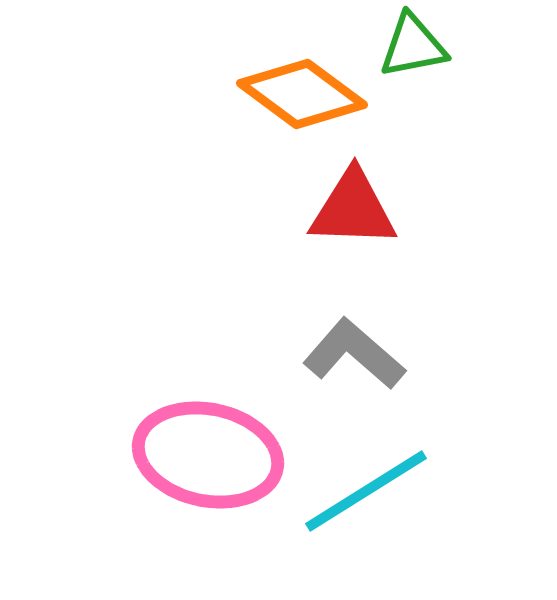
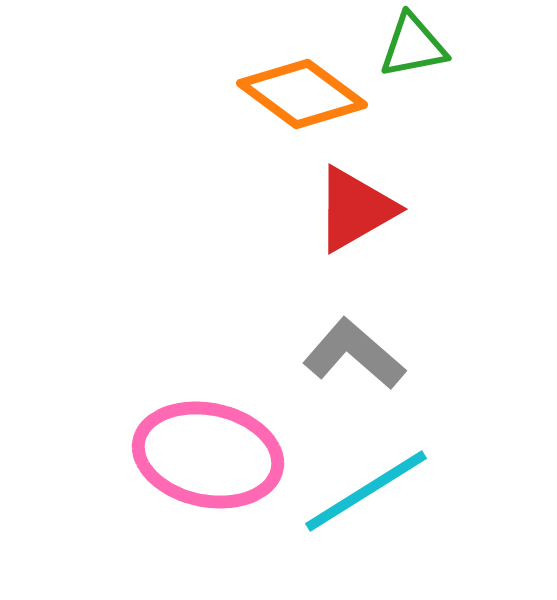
red triangle: moved 2 px right; rotated 32 degrees counterclockwise
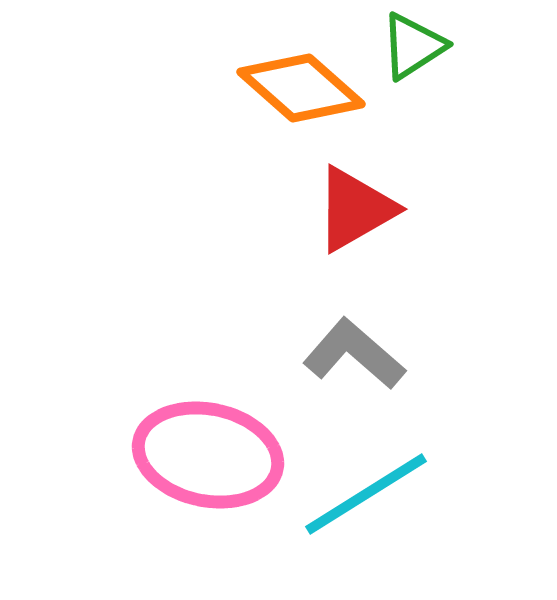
green triangle: rotated 22 degrees counterclockwise
orange diamond: moved 1 px left, 6 px up; rotated 5 degrees clockwise
cyan line: moved 3 px down
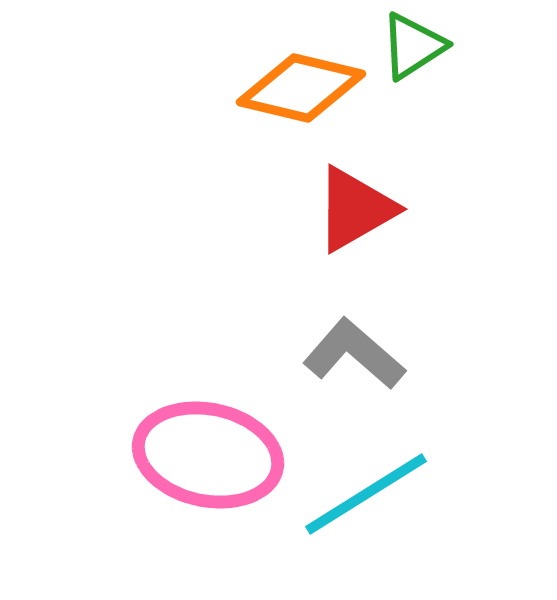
orange diamond: rotated 28 degrees counterclockwise
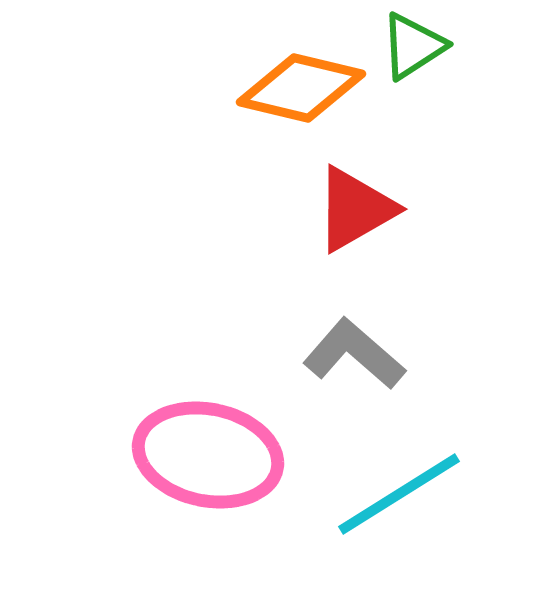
cyan line: moved 33 px right
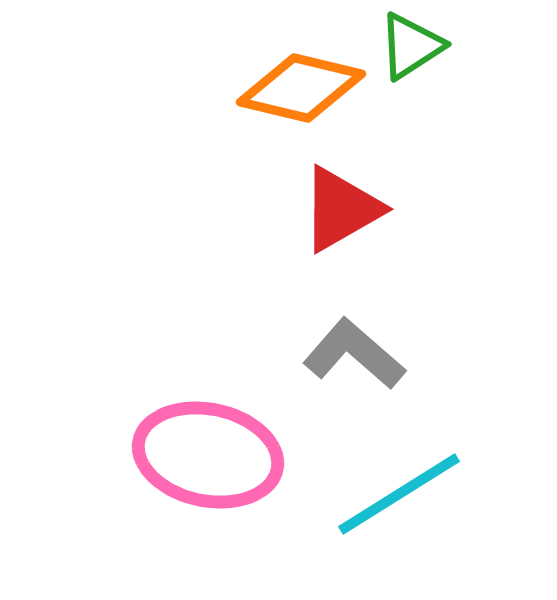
green triangle: moved 2 px left
red triangle: moved 14 px left
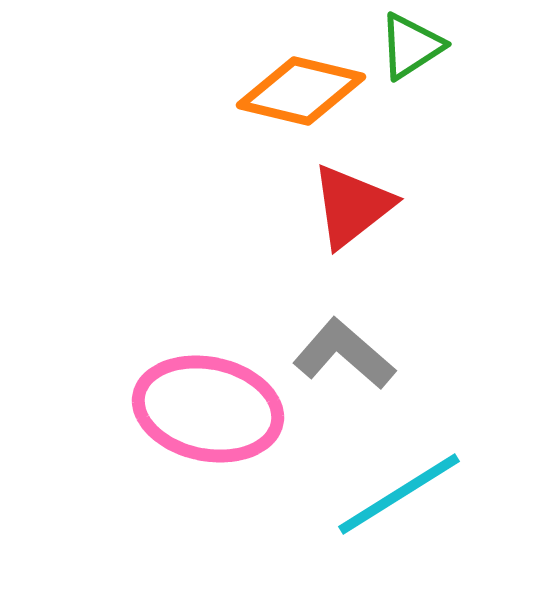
orange diamond: moved 3 px down
red triangle: moved 11 px right, 3 px up; rotated 8 degrees counterclockwise
gray L-shape: moved 10 px left
pink ellipse: moved 46 px up
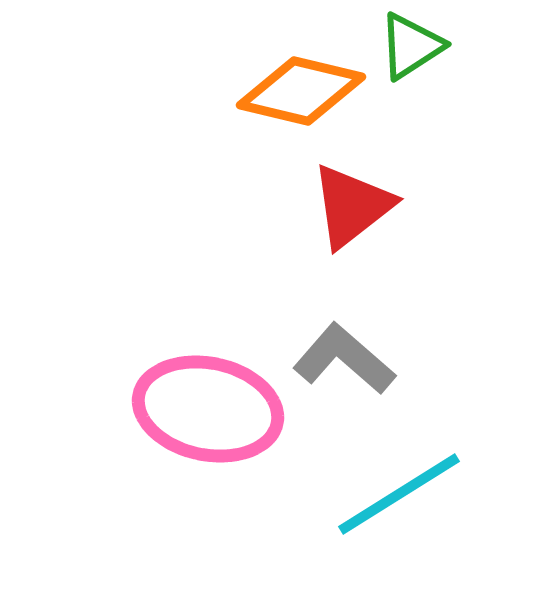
gray L-shape: moved 5 px down
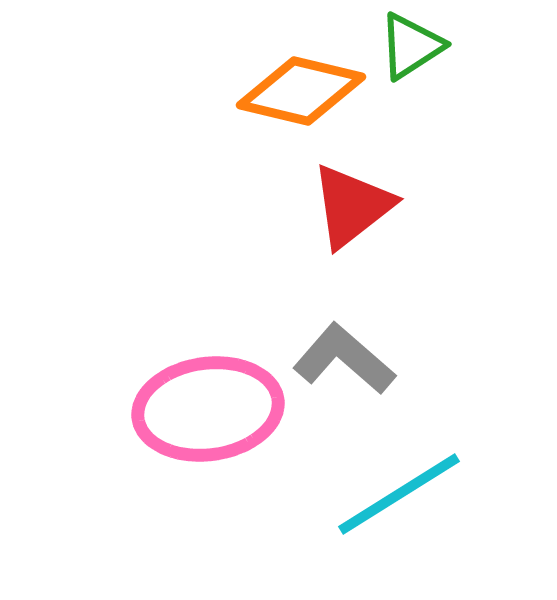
pink ellipse: rotated 20 degrees counterclockwise
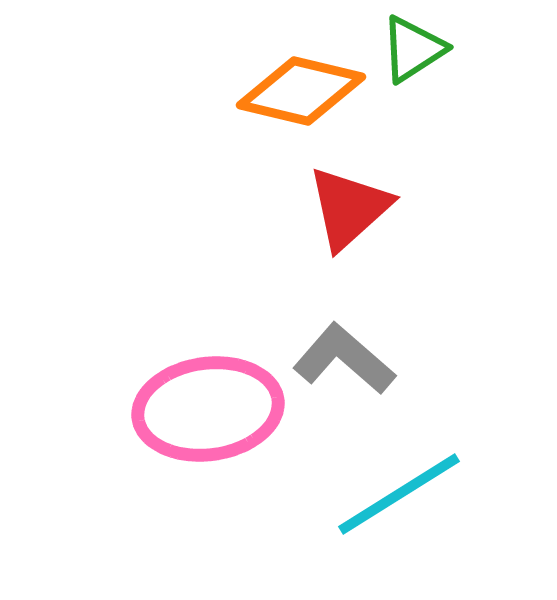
green triangle: moved 2 px right, 3 px down
red triangle: moved 3 px left, 2 px down; rotated 4 degrees counterclockwise
